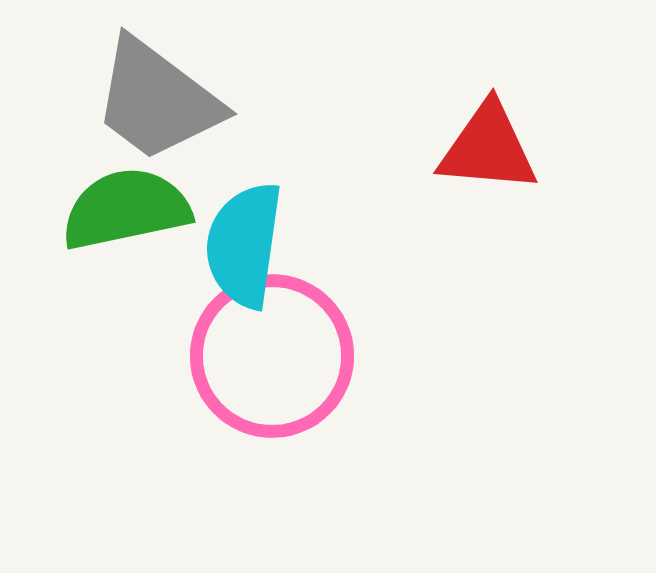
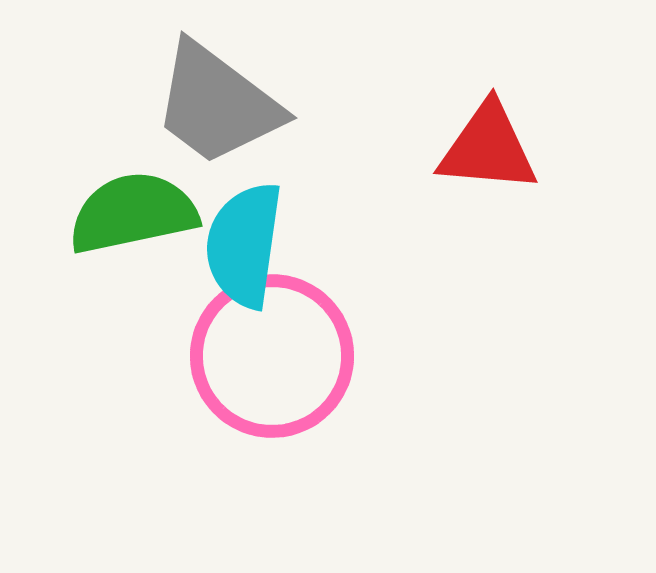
gray trapezoid: moved 60 px right, 4 px down
green semicircle: moved 7 px right, 4 px down
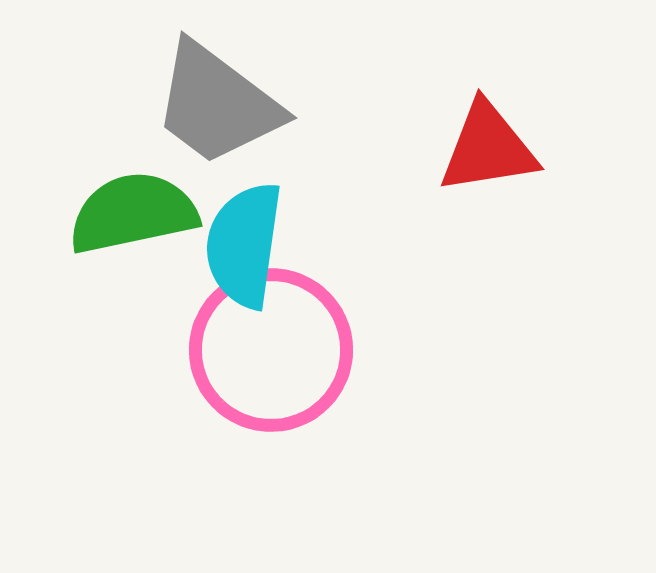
red triangle: rotated 14 degrees counterclockwise
pink circle: moved 1 px left, 6 px up
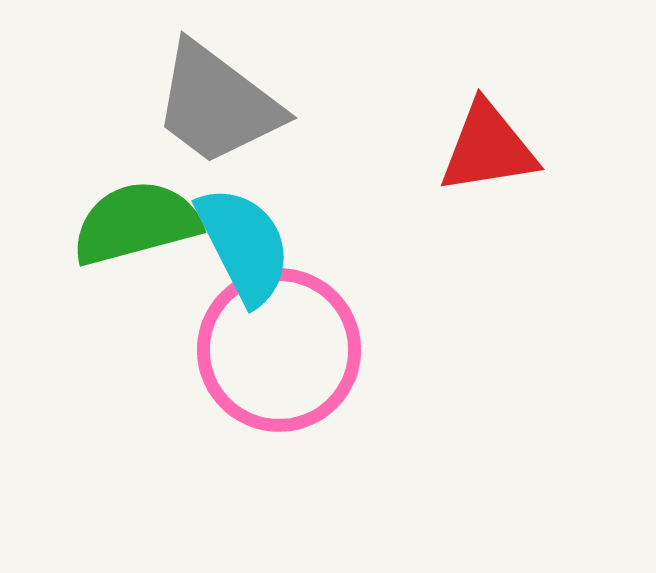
green semicircle: moved 3 px right, 10 px down; rotated 3 degrees counterclockwise
cyan semicircle: rotated 145 degrees clockwise
pink circle: moved 8 px right
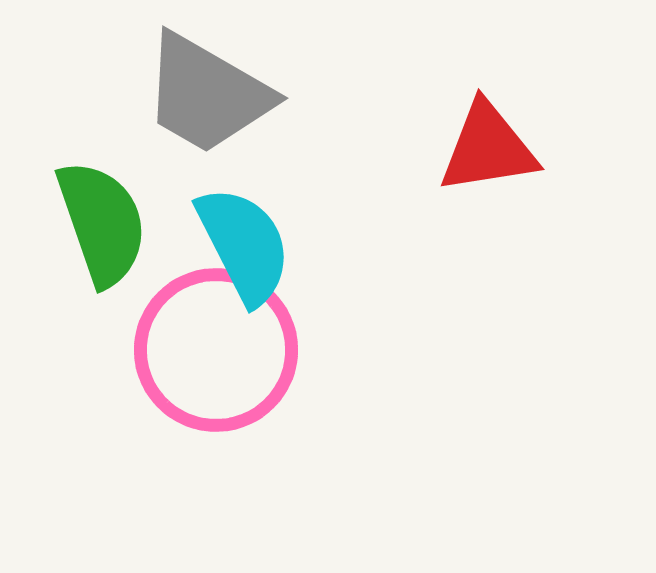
gray trapezoid: moved 10 px left, 10 px up; rotated 7 degrees counterclockwise
green semicircle: moved 34 px left; rotated 86 degrees clockwise
pink circle: moved 63 px left
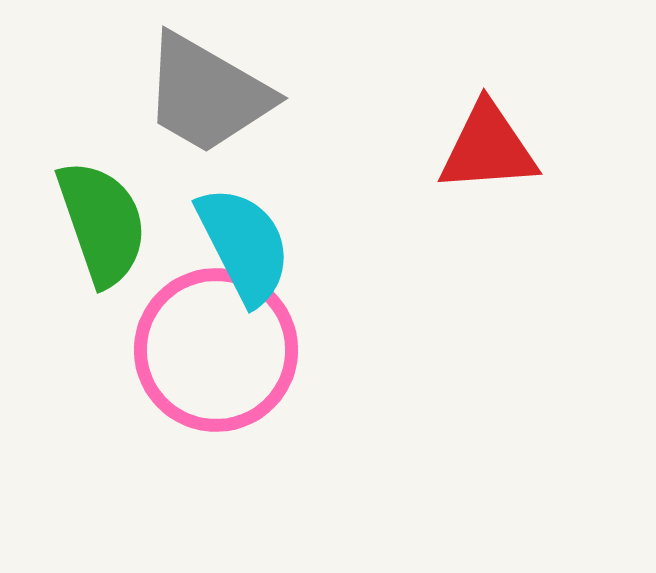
red triangle: rotated 5 degrees clockwise
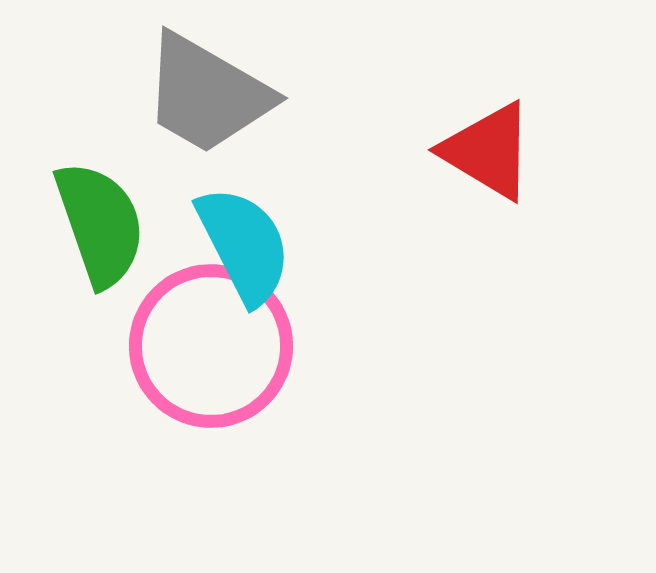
red triangle: moved 3 px down; rotated 35 degrees clockwise
green semicircle: moved 2 px left, 1 px down
pink circle: moved 5 px left, 4 px up
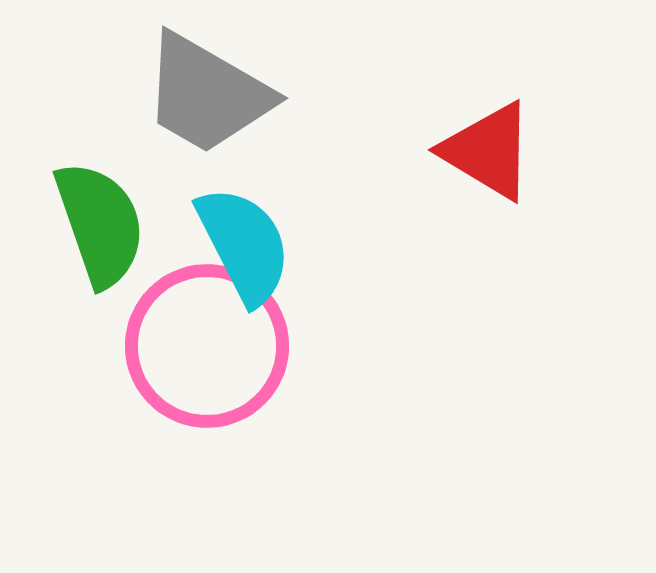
pink circle: moved 4 px left
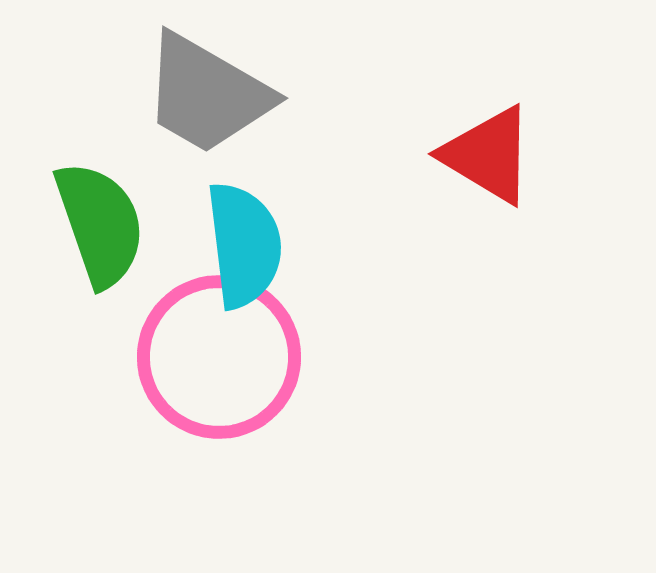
red triangle: moved 4 px down
cyan semicircle: rotated 20 degrees clockwise
pink circle: moved 12 px right, 11 px down
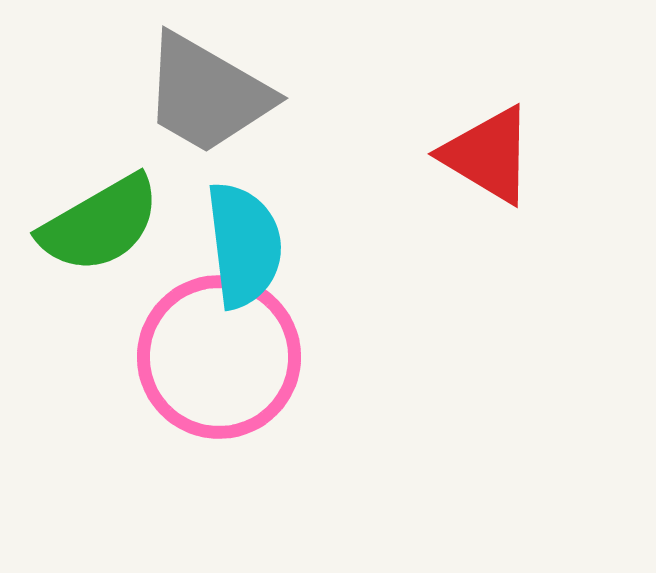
green semicircle: rotated 79 degrees clockwise
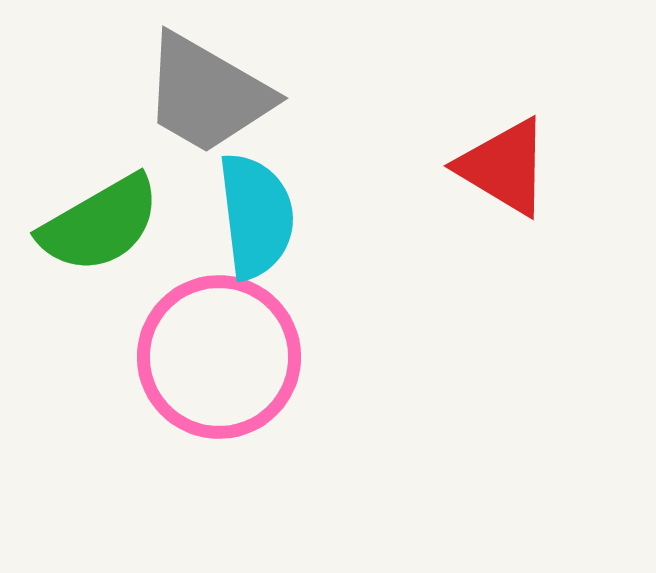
red triangle: moved 16 px right, 12 px down
cyan semicircle: moved 12 px right, 29 px up
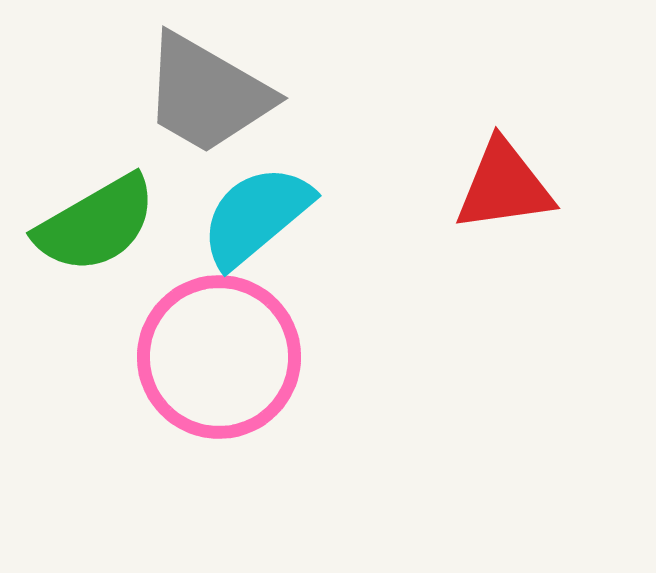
red triangle: moved 19 px down; rotated 39 degrees counterclockwise
cyan semicircle: rotated 123 degrees counterclockwise
green semicircle: moved 4 px left
